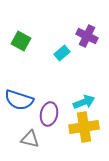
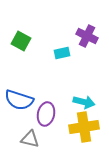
cyan rectangle: rotated 28 degrees clockwise
cyan arrow: rotated 35 degrees clockwise
purple ellipse: moved 3 px left
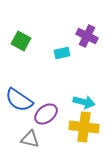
blue semicircle: rotated 16 degrees clockwise
purple ellipse: rotated 40 degrees clockwise
yellow cross: rotated 16 degrees clockwise
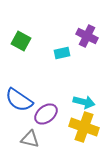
yellow cross: rotated 12 degrees clockwise
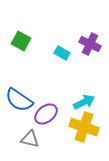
purple cross: moved 3 px right, 8 px down
cyan rectangle: rotated 42 degrees clockwise
cyan arrow: rotated 40 degrees counterclockwise
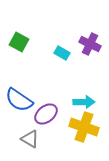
green square: moved 2 px left, 1 px down
cyan arrow: rotated 25 degrees clockwise
gray triangle: rotated 18 degrees clockwise
